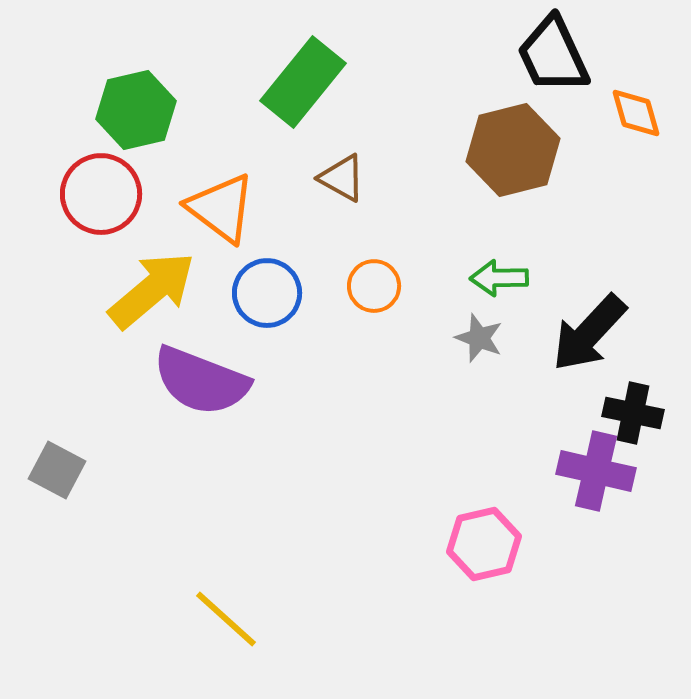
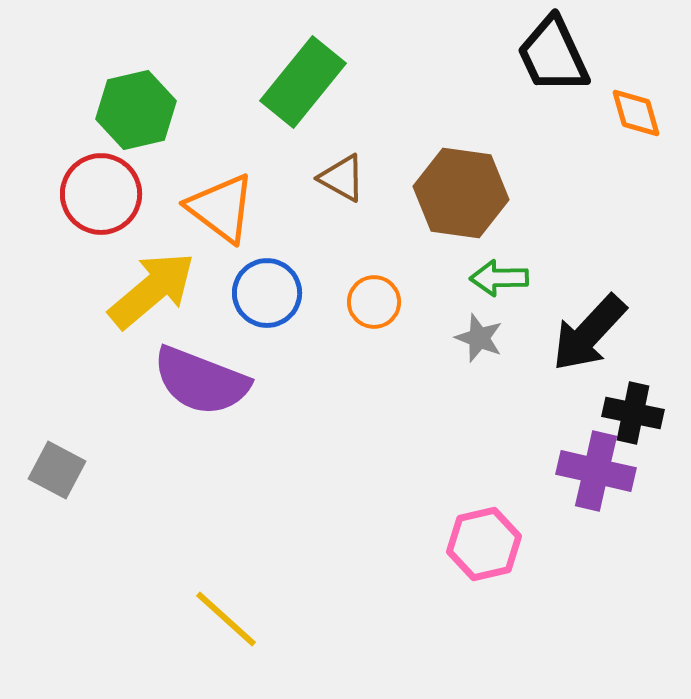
brown hexagon: moved 52 px left, 43 px down; rotated 22 degrees clockwise
orange circle: moved 16 px down
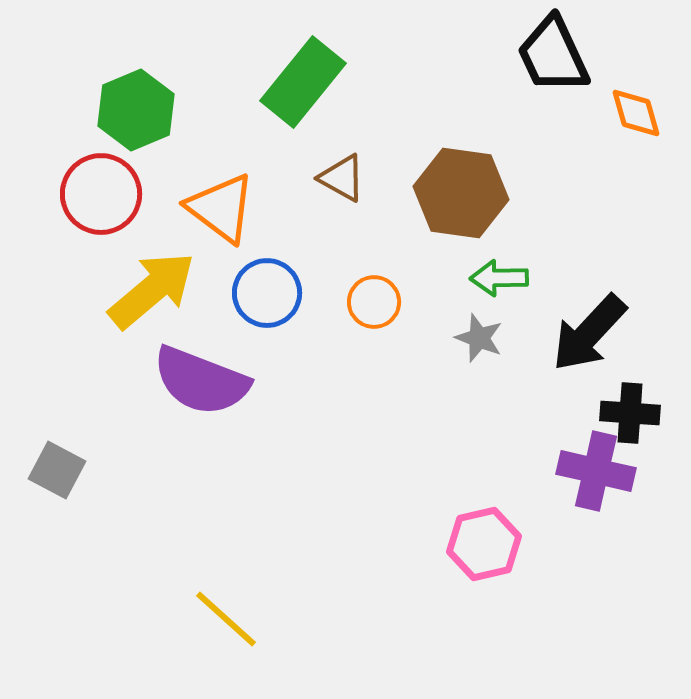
green hexagon: rotated 10 degrees counterclockwise
black cross: moved 3 px left; rotated 8 degrees counterclockwise
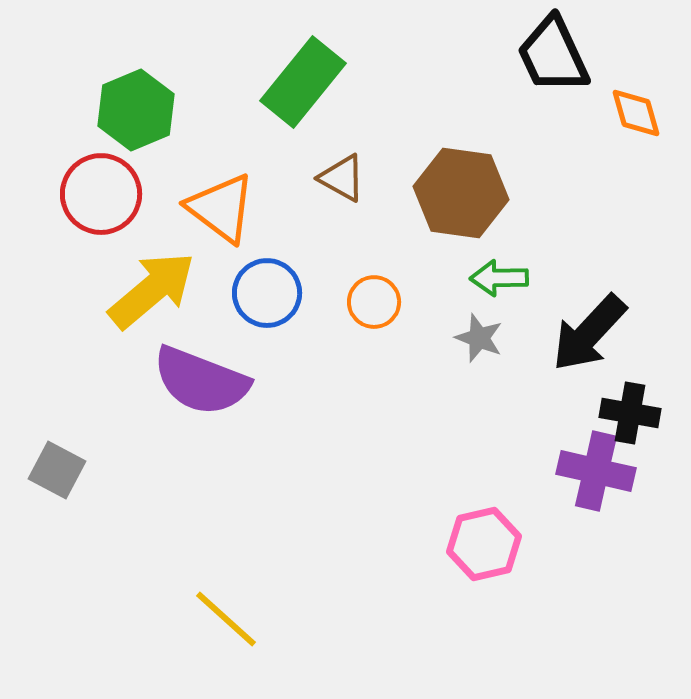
black cross: rotated 6 degrees clockwise
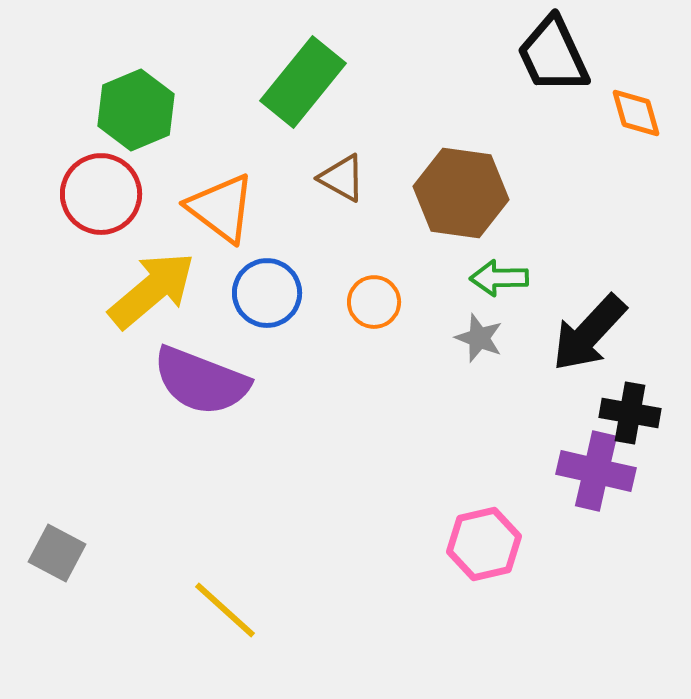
gray square: moved 83 px down
yellow line: moved 1 px left, 9 px up
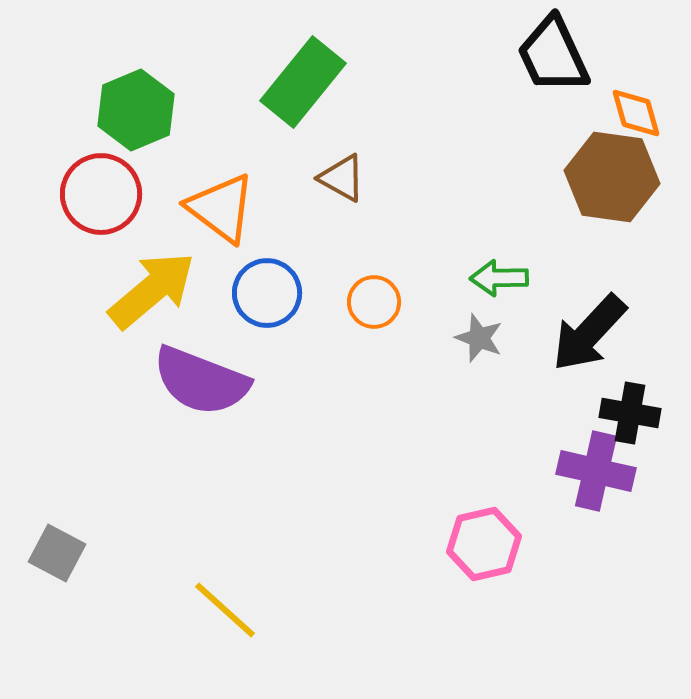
brown hexagon: moved 151 px right, 16 px up
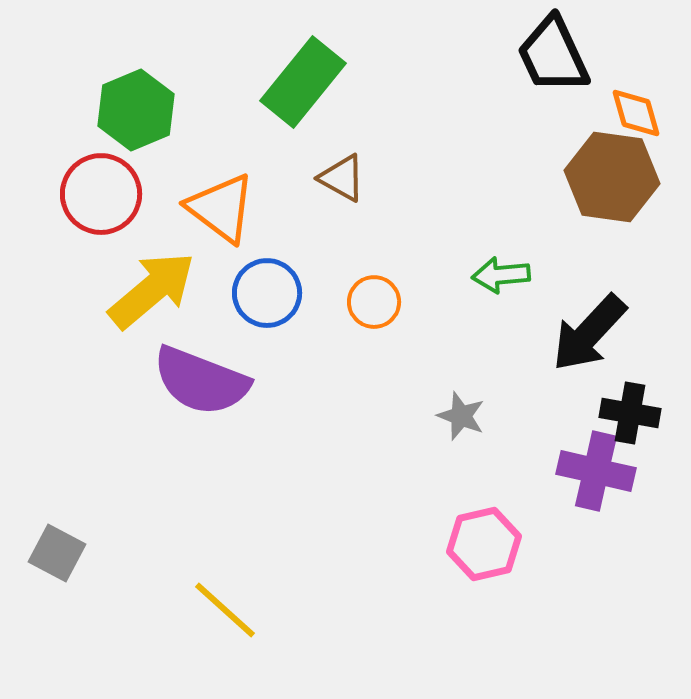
green arrow: moved 2 px right, 3 px up; rotated 4 degrees counterclockwise
gray star: moved 18 px left, 78 px down
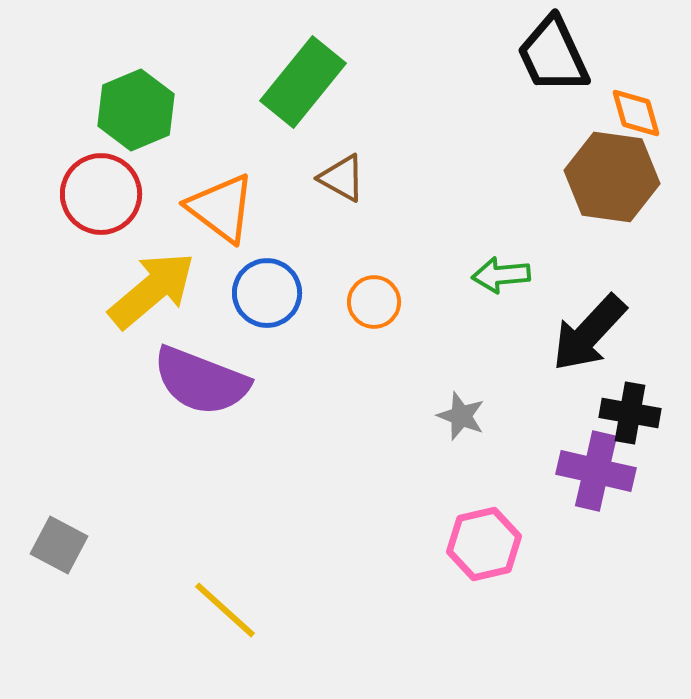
gray square: moved 2 px right, 8 px up
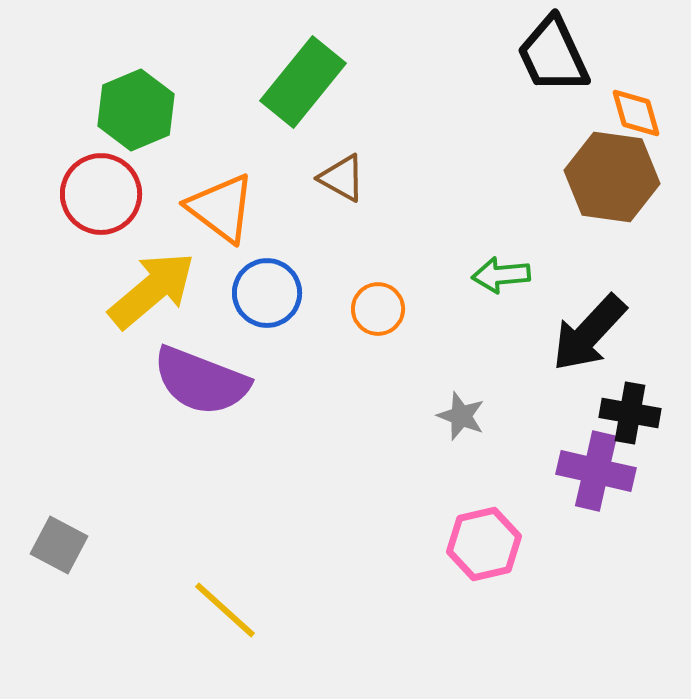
orange circle: moved 4 px right, 7 px down
